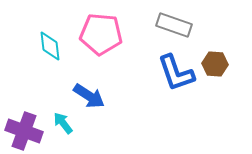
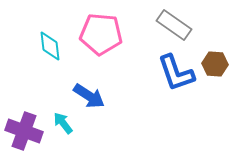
gray rectangle: rotated 16 degrees clockwise
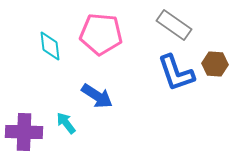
blue arrow: moved 8 px right
cyan arrow: moved 3 px right
purple cross: moved 1 px down; rotated 18 degrees counterclockwise
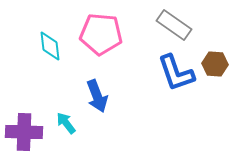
blue arrow: rotated 36 degrees clockwise
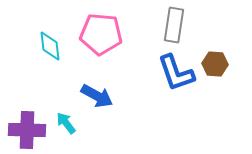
gray rectangle: rotated 64 degrees clockwise
blue arrow: rotated 40 degrees counterclockwise
purple cross: moved 3 px right, 2 px up
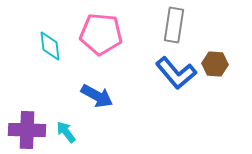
blue L-shape: rotated 21 degrees counterclockwise
cyan arrow: moved 9 px down
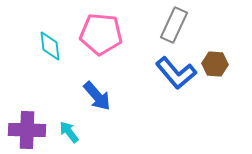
gray rectangle: rotated 16 degrees clockwise
blue arrow: rotated 20 degrees clockwise
cyan arrow: moved 3 px right
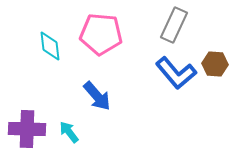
purple cross: moved 1 px up
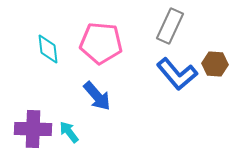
gray rectangle: moved 4 px left, 1 px down
pink pentagon: moved 9 px down
cyan diamond: moved 2 px left, 3 px down
blue L-shape: moved 1 px right, 1 px down
purple cross: moved 6 px right
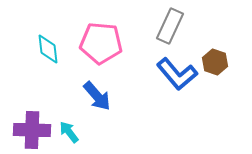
brown hexagon: moved 2 px up; rotated 15 degrees clockwise
purple cross: moved 1 px left, 1 px down
